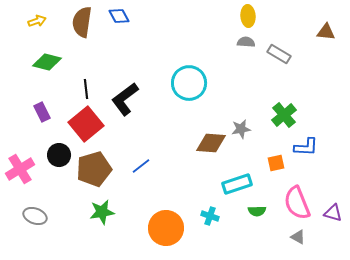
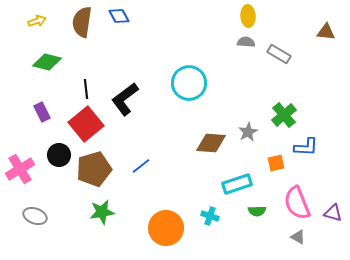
gray star: moved 7 px right, 3 px down; rotated 18 degrees counterclockwise
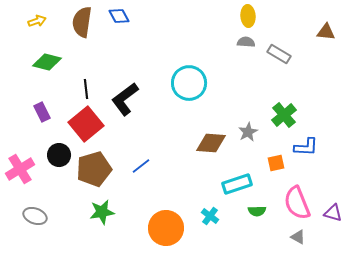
cyan cross: rotated 18 degrees clockwise
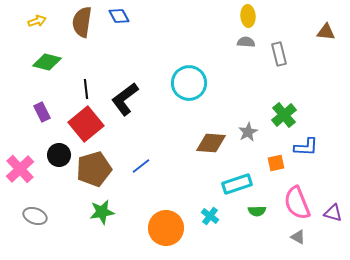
gray rectangle: rotated 45 degrees clockwise
pink cross: rotated 12 degrees counterclockwise
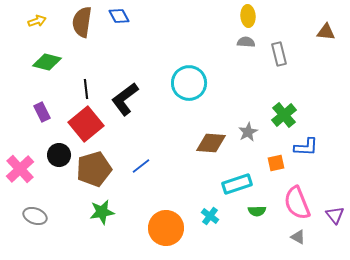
purple triangle: moved 2 px right, 2 px down; rotated 36 degrees clockwise
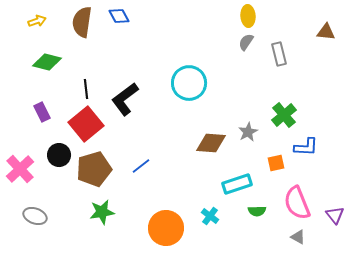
gray semicircle: rotated 60 degrees counterclockwise
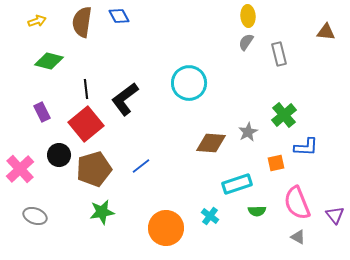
green diamond: moved 2 px right, 1 px up
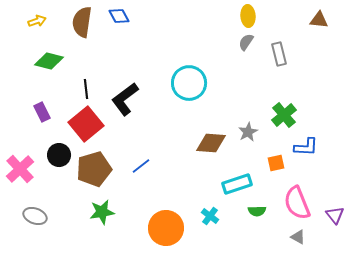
brown triangle: moved 7 px left, 12 px up
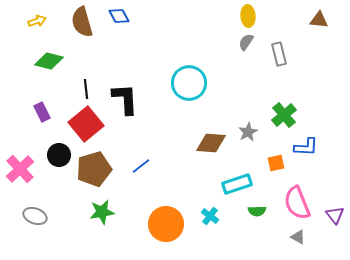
brown semicircle: rotated 24 degrees counterclockwise
black L-shape: rotated 124 degrees clockwise
orange circle: moved 4 px up
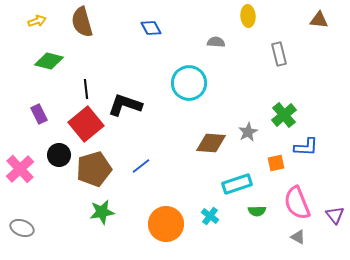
blue diamond: moved 32 px right, 12 px down
gray semicircle: moved 30 px left; rotated 60 degrees clockwise
black L-shape: moved 6 px down; rotated 68 degrees counterclockwise
purple rectangle: moved 3 px left, 2 px down
gray ellipse: moved 13 px left, 12 px down
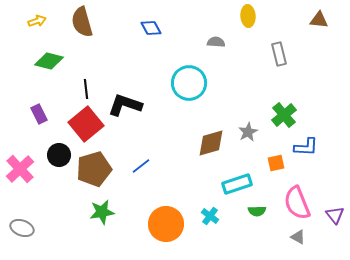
brown diamond: rotated 20 degrees counterclockwise
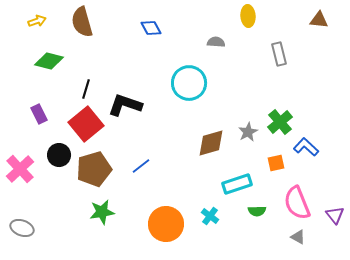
black line: rotated 24 degrees clockwise
green cross: moved 4 px left, 7 px down
blue L-shape: rotated 140 degrees counterclockwise
